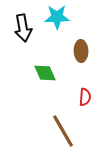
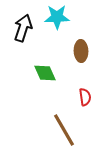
black arrow: rotated 152 degrees counterclockwise
red semicircle: rotated 12 degrees counterclockwise
brown line: moved 1 px right, 1 px up
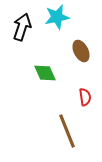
cyan star: rotated 10 degrees counterclockwise
black arrow: moved 1 px left, 1 px up
brown ellipse: rotated 25 degrees counterclockwise
brown line: moved 3 px right, 1 px down; rotated 8 degrees clockwise
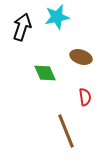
brown ellipse: moved 6 px down; rotated 45 degrees counterclockwise
brown line: moved 1 px left
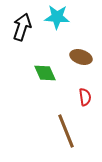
cyan star: rotated 15 degrees clockwise
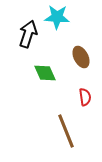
black arrow: moved 6 px right, 7 px down
brown ellipse: rotated 45 degrees clockwise
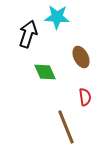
green diamond: moved 1 px up
brown line: moved 4 px up
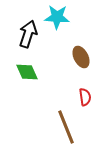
green diamond: moved 18 px left
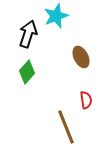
cyan star: moved 1 px left, 1 px up; rotated 25 degrees counterclockwise
green diamond: rotated 65 degrees clockwise
red semicircle: moved 1 px right, 3 px down
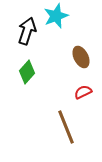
black arrow: moved 1 px left, 3 px up
red semicircle: moved 3 px left, 8 px up; rotated 108 degrees counterclockwise
